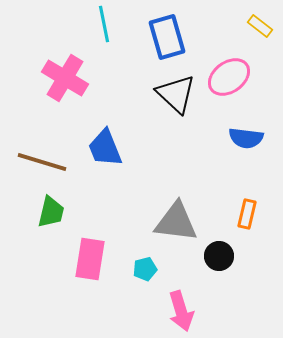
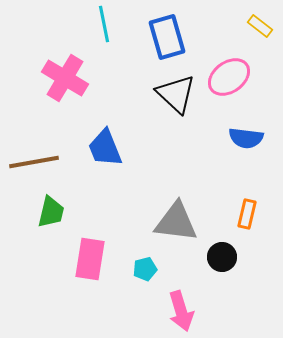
brown line: moved 8 px left; rotated 27 degrees counterclockwise
black circle: moved 3 px right, 1 px down
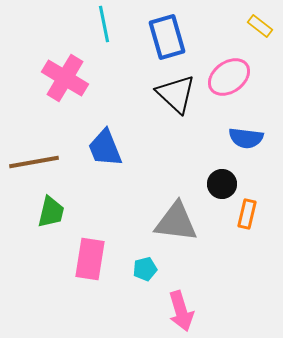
black circle: moved 73 px up
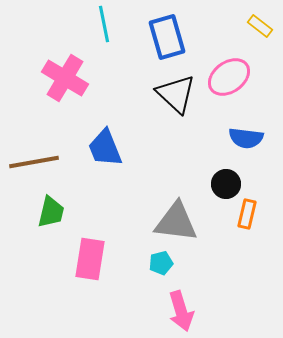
black circle: moved 4 px right
cyan pentagon: moved 16 px right, 6 px up
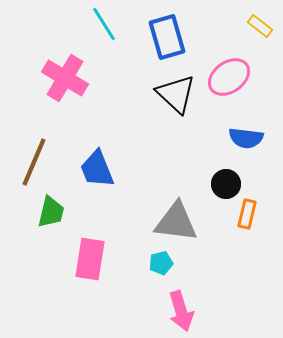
cyan line: rotated 21 degrees counterclockwise
blue trapezoid: moved 8 px left, 21 px down
brown line: rotated 57 degrees counterclockwise
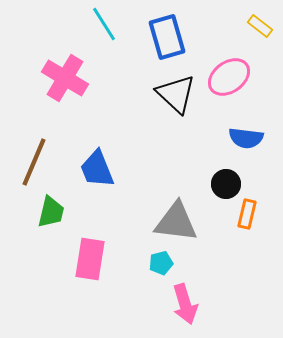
pink arrow: moved 4 px right, 7 px up
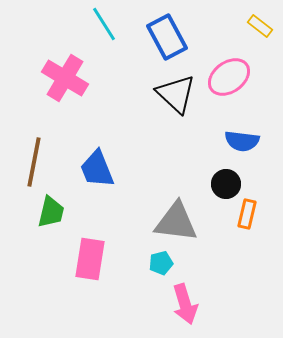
blue rectangle: rotated 12 degrees counterclockwise
blue semicircle: moved 4 px left, 3 px down
brown line: rotated 12 degrees counterclockwise
